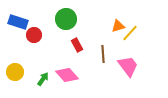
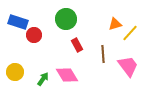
orange triangle: moved 3 px left, 2 px up
pink diamond: rotated 10 degrees clockwise
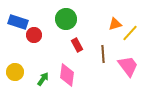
pink diamond: rotated 40 degrees clockwise
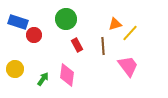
brown line: moved 8 px up
yellow circle: moved 3 px up
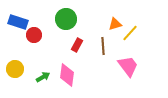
red rectangle: rotated 56 degrees clockwise
green arrow: moved 2 px up; rotated 24 degrees clockwise
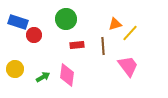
red rectangle: rotated 56 degrees clockwise
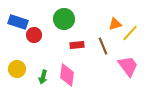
green circle: moved 2 px left
brown line: rotated 18 degrees counterclockwise
yellow circle: moved 2 px right
green arrow: rotated 136 degrees clockwise
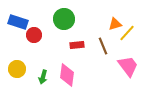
yellow line: moved 3 px left
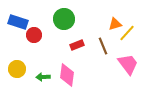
red rectangle: rotated 16 degrees counterclockwise
pink trapezoid: moved 2 px up
green arrow: rotated 72 degrees clockwise
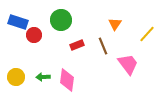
green circle: moved 3 px left, 1 px down
orange triangle: rotated 40 degrees counterclockwise
yellow line: moved 20 px right, 1 px down
yellow circle: moved 1 px left, 8 px down
pink diamond: moved 5 px down
